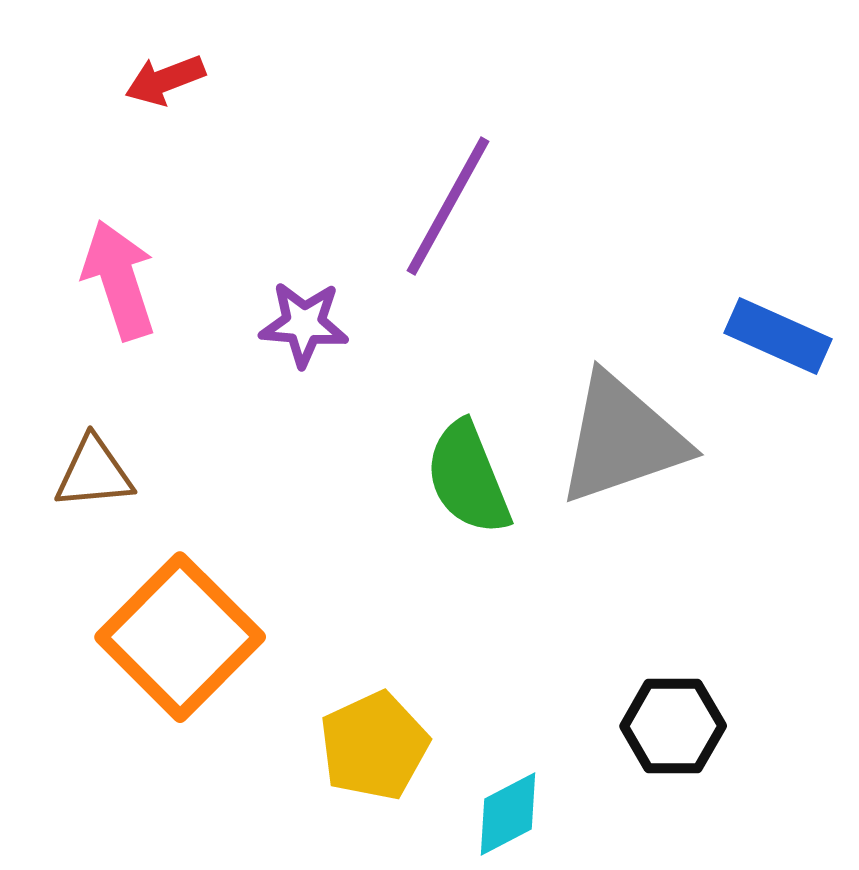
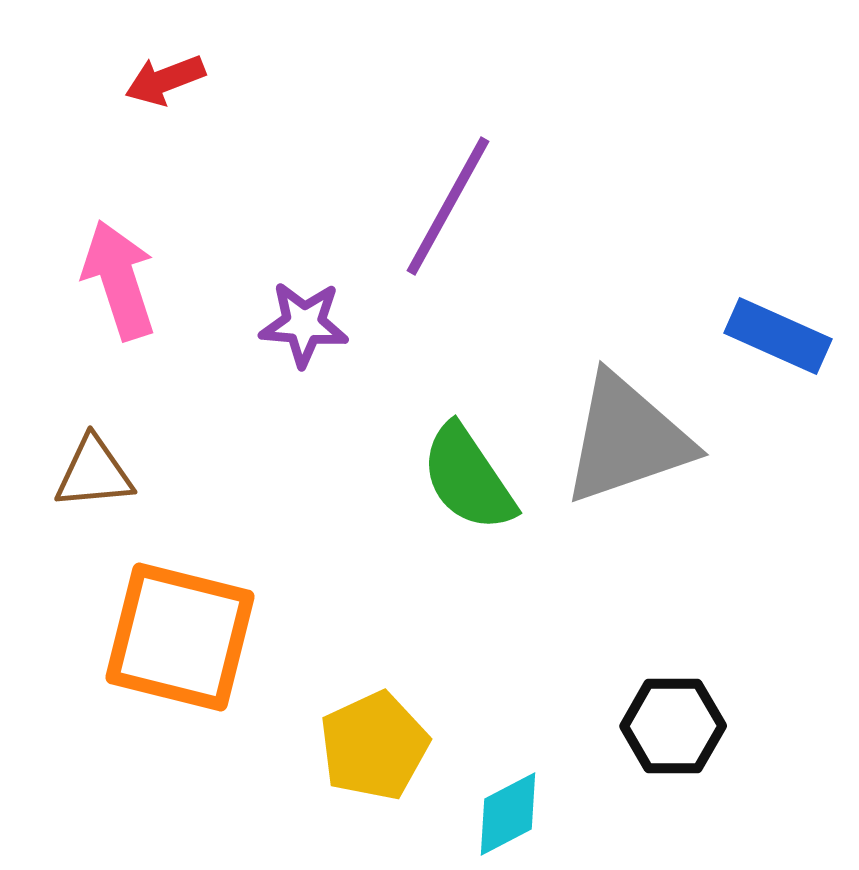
gray triangle: moved 5 px right
green semicircle: rotated 12 degrees counterclockwise
orange square: rotated 31 degrees counterclockwise
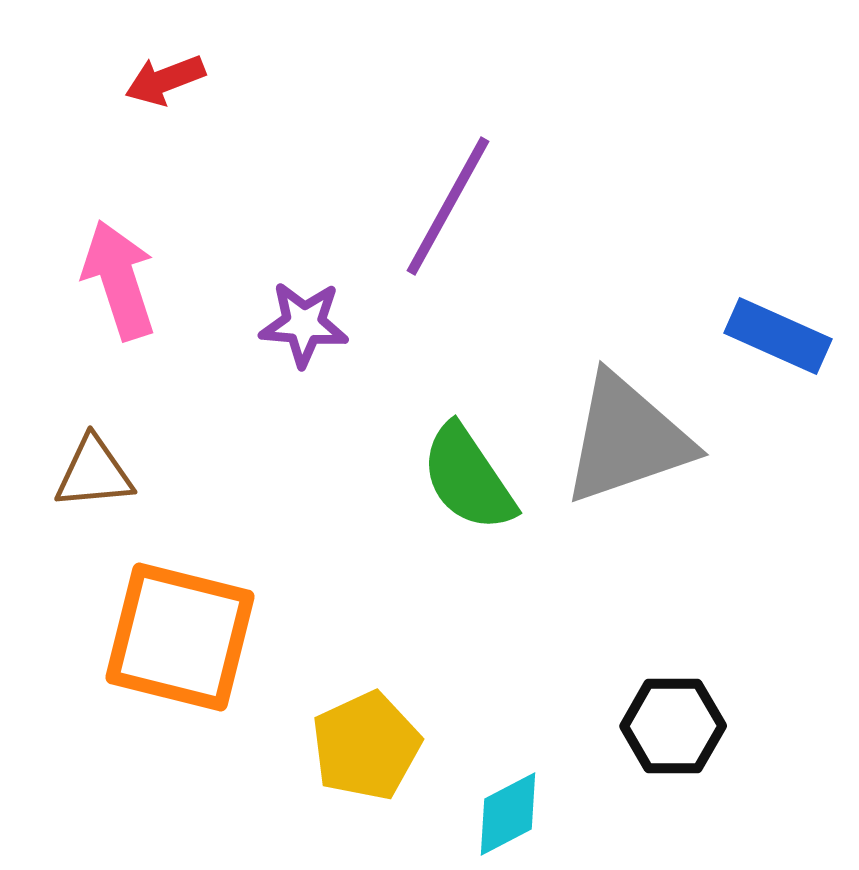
yellow pentagon: moved 8 px left
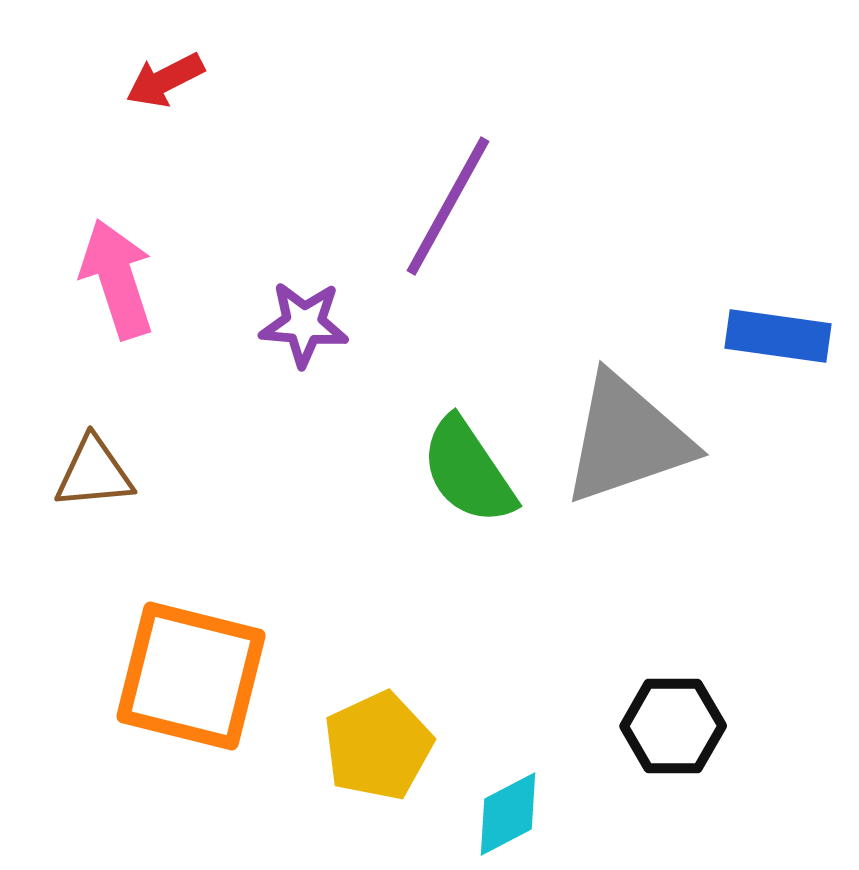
red arrow: rotated 6 degrees counterclockwise
pink arrow: moved 2 px left, 1 px up
blue rectangle: rotated 16 degrees counterclockwise
green semicircle: moved 7 px up
orange square: moved 11 px right, 39 px down
yellow pentagon: moved 12 px right
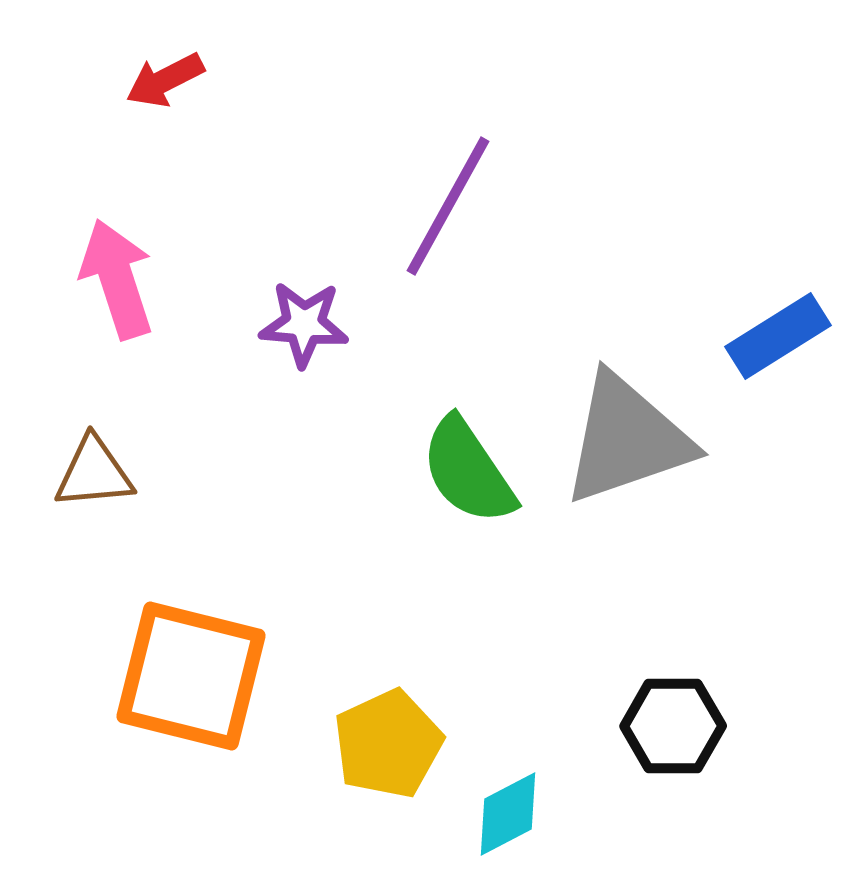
blue rectangle: rotated 40 degrees counterclockwise
yellow pentagon: moved 10 px right, 2 px up
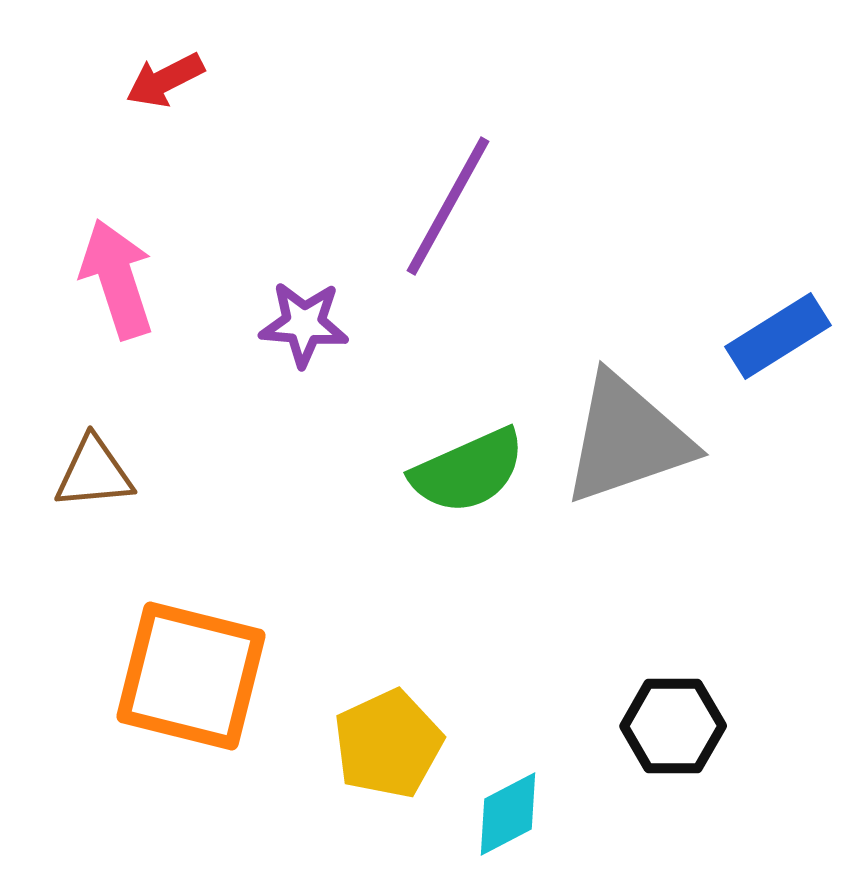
green semicircle: rotated 80 degrees counterclockwise
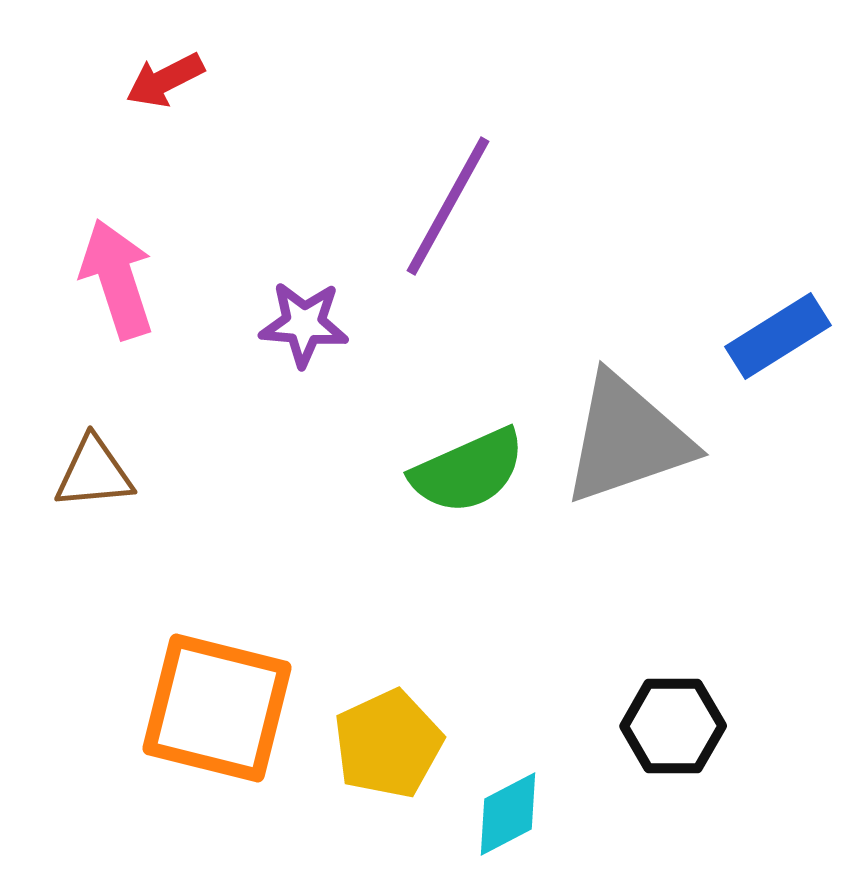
orange square: moved 26 px right, 32 px down
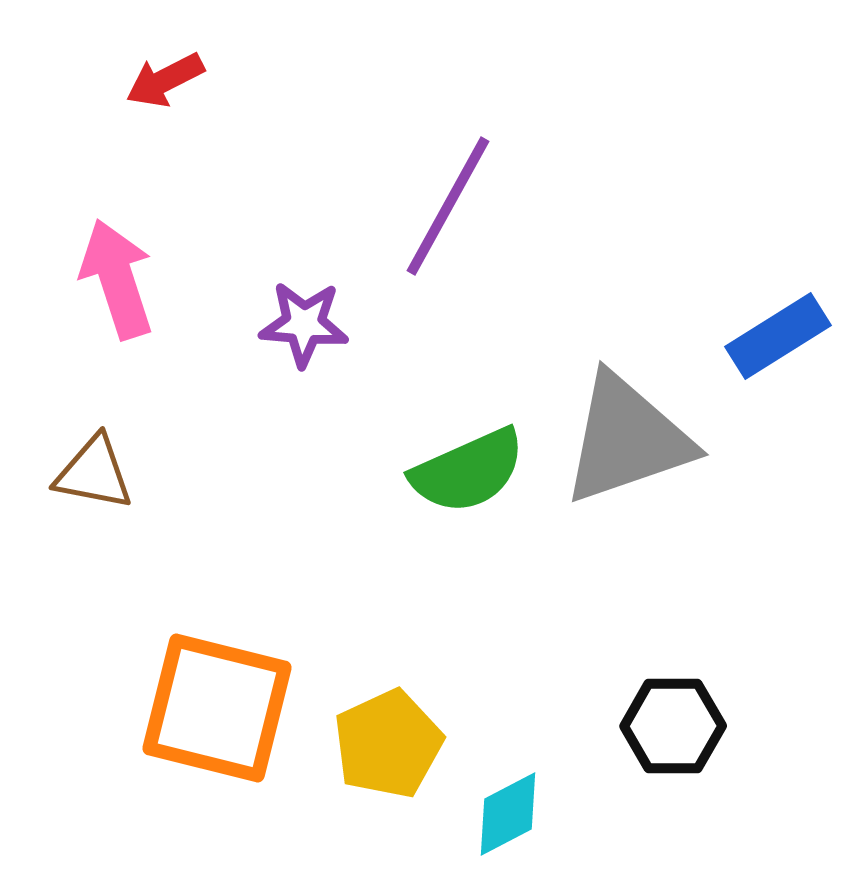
brown triangle: rotated 16 degrees clockwise
